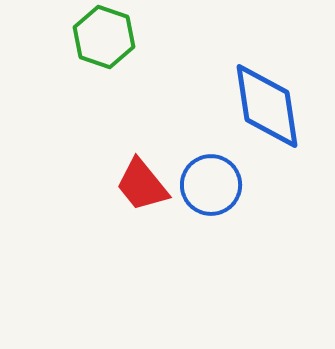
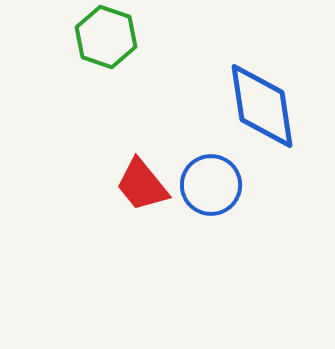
green hexagon: moved 2 px right
blue diamond: moved 5 px left
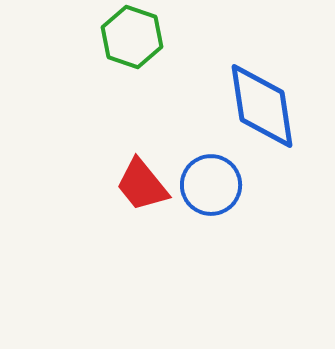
green hexagon: moved 26 px right
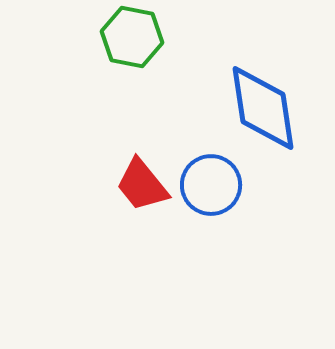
green hexagon: rotated 8 degrees counterclockwise
blue diamond: moved 1 px right, 2 px down
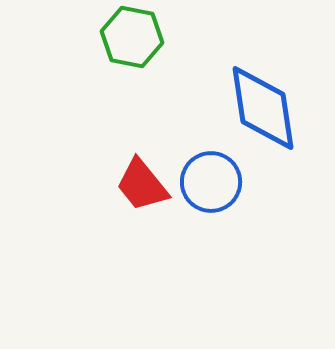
blue circle: moved 3 px up
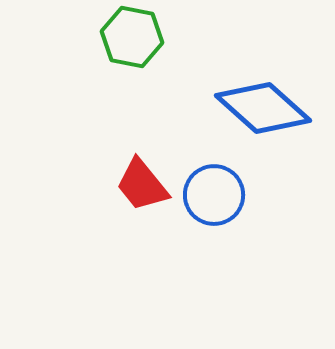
blue diamond: rotated 40 degrees counterclockwise
blue circle: moved 3 px right, 13 px down
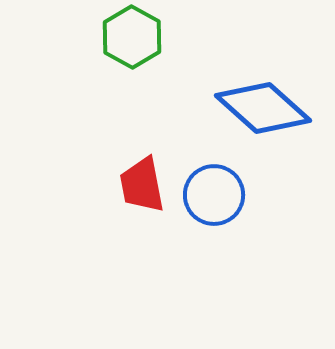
green hexagon: rotated 18 degrees clockwise
red trapezoid: rotated 28 degrees clockwise
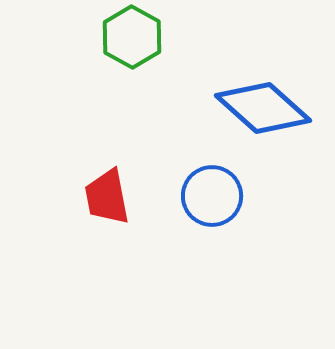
red trapezoid: moved 35 px left, 12 px down
blue circle: moved 2 px left, 1 px down
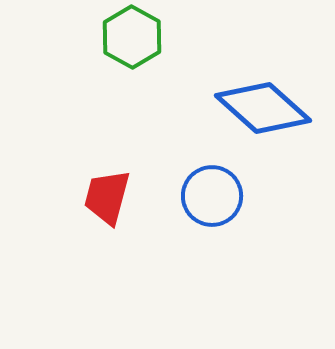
red trapezoid: rotated 26 degrees clockwise
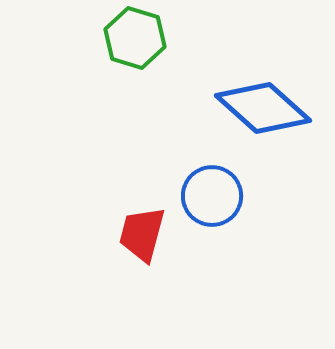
green hexagon: moved 3 px right, 1 px down; rotated 12 degrees counterclockwise
red trapezoid: moved 35 px right, 37 px down
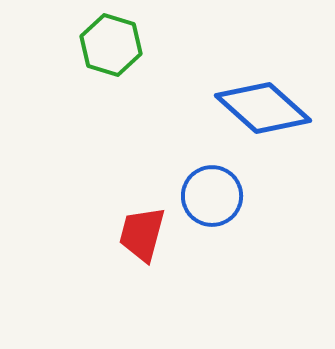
green hexagon: moved 24 px left, 7 px down
